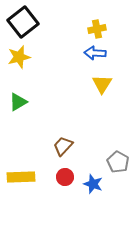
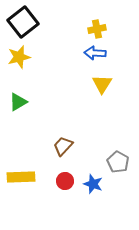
red circle: moved 4 px down
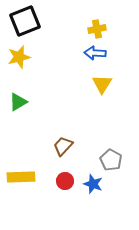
black square: moved 2 px right, 1 px up; rotated 16 degrees clockwise
gray pentagon: moved 7 px left, 2 px up
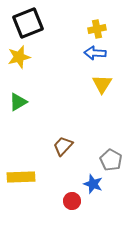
black square: moved 3 px right, 2 px down
red circle: moved 7 px right, 20 px down
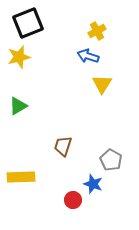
yellow cross: moved 2 px down; rotated 18 degrees counterclockwise
blue arrow: moved 7 px left, 3 px down; rotated 15 degrees clockwise
green triangle: moved 4 px down
brown trapezoid: rotated 25 degrees counterclockwise
red circle: moved 1 px right, 1 px up
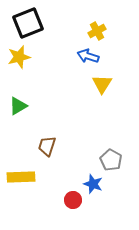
brown trapezoid: moved 16 px left
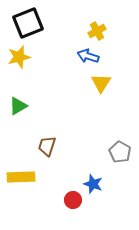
yellow triangle: moved 1 px left, 1 px up
gray pentagon: moved 9 px right, 8 px up
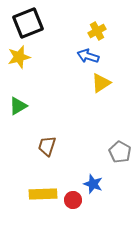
yellow triangle: rotated 25 degrees clockwise
yellow rectangle: moved 22 px right, 17 px down
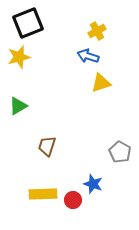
yellow triangle: rotated 15 degrees clockwise
